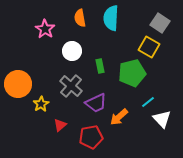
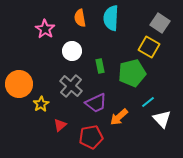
orange circle: moved 1 px right
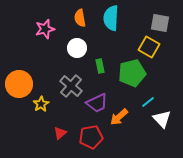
gray square: rotated 24 degrees counterclockwise
pink star: rotated 24 degrees clockwise
white circle: moved 5 px right, 3 px up
purple trapezoid: moved 1 px right
red triangle: moved 8 px down
